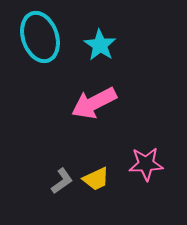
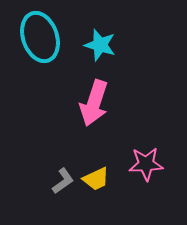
cyan star: rotated 16 degrees counterclockwise
pink arrow: rotated 45 degrees counterclockwise
gray L-shape: moved 1 px right
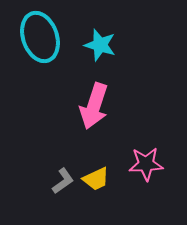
pink arrow: moved 3 px down
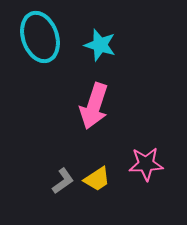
yellow trapezoid: moved 1 px right; rotated 8 degrees counterclockwise
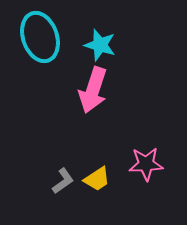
pink arrow: moved 1 px left, 16 px up
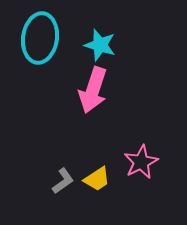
cyan ellipse: moved 1 px down; rotated 27 degrees clockwise
pink star: moved 5 px left, 2 px up; rotated 24 degrees counterclockwise
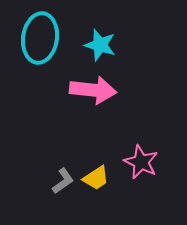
pink arrow: rotated 102 degrees counterclockwise
pink star: rotated 20 degrees counterclockwise
yellow trapezoid: moved 1 px left, 1 px up
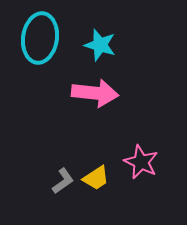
pink arrow: moved 2 px right, 3 px down
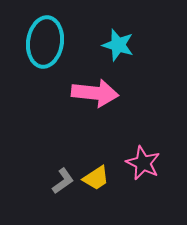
cyan ellipse: moved 5 px right, 4 px down
cyan star: moved 18 px right
pink star: moved 2 px right, 1 px down
